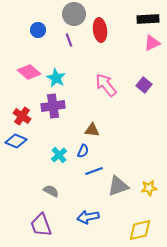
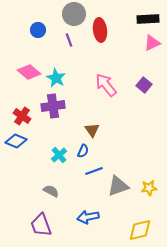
brown triangle: rotated 49 degrees clockwise
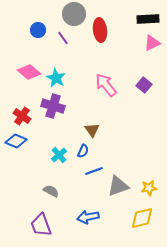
purple line: moved 6 px left, 2 px up; rotated 16 degrees counterclockwise
purple cross: rotated 25 degrees clockwise
yellow diamond: moved 2 px right, 12 px up
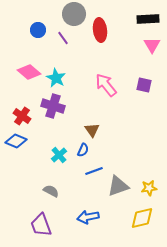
pink triangle: moved 2 px down; rotated 36 degrees counterclockwise
purple square: rotated 28 degrees counterclockwise
blue semicircle: moved 1 px up
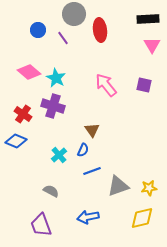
red cross: moved 1 px right, 2 px up
blue line: moved 2 px left
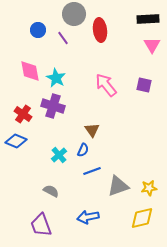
pink diamond: moved 1 px right, 1 px up; rotated 40 degrees clockwise
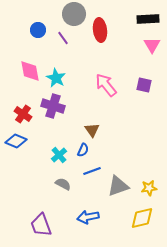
gray semicircle: moved 12 px right, 7 px up
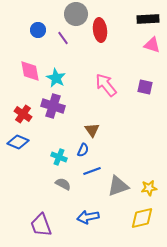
gray circle: moved 2 px right
pink triangle: rotated 42 degrees counterclockwise
purple square: moved 1 px right, 2 px down
blue diamond: moved 2 px right, 1 px down
cyan cross: moved 2 px down; rotated 28 degrees counterclockwise
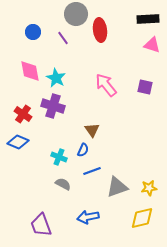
blue circle: moved 5 px left, 2 px down
gray triangle: moved 1 px left, 1 px down
